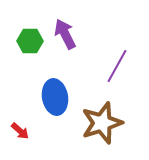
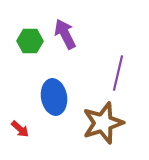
purple line: moved 1 px right, 7 px down; rotated 16 degrees counterclockwise
blue ellipse: moved 1 px left
brown star: moved 1 px right
red arrow: moved 2 px up
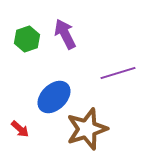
green hexagon: moved 3 px left, 2 px up; rotated 20 degrees counterclockwise
purple line: rotated 60 degrees clockwise
blue ellipse: rotated 56 degrees clockwise
brown star: moved 16 px left, 6 px down
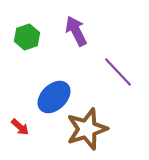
purple arrow: moved 11 px right, 3 px up
green hexagon: moved 2 px up
purple line: moved 1 px up; rotated 64 degrees clockwise
red arrow: moved 2 px up
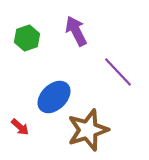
green hexagon: moved 1 px down
brown star: moved 1 px right, 1 px down
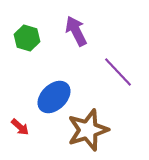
green hexagon: rotated 25 degrees counterclockwise
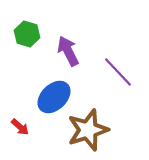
purple arrow: moved 8 px left, 20 px down
green hexagon: moved 4 px up
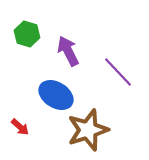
blue ellipse: moved 2 px right, 2 px up; rotated 76 degrees clockwise
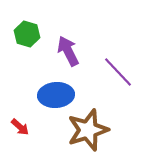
blue ellipse: rotated 36 degrees counterclockwise
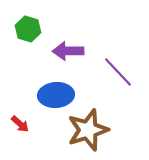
green hexagon: moved 1 px right, 5 px up
purple arrow: rotated 64 degrees counterclockwise
red arrow: moved 3 px up
